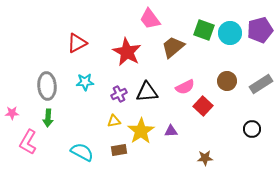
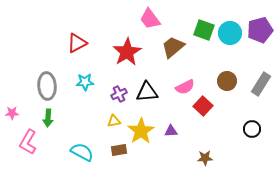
red star: rotated 12 degrees clockwise
gray rectangle: rotated 25 degrees counterclockwise
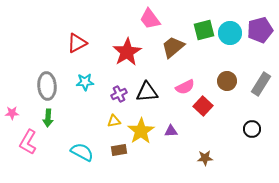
green square: rotated 35 degrees counterclockwise
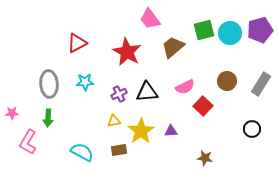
red star: rotated 12 degrees counterclockwise
gray ellipse: moved 2 px right, 2 px up
brown star: rotated 14 degrees clockwise
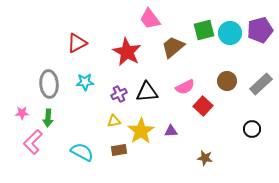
gray rectangle: rotated 15 degrees clockwise
pink star: moved 10 px right
pink L-shape: moved 5 px right; rotated 15 degrees clockwise
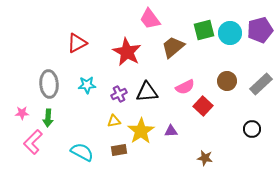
cyan star: moved 2 px right, 3 px down
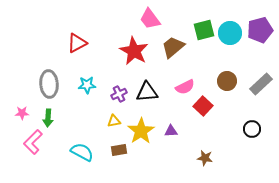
red star: moved 7 px right, 1 px up
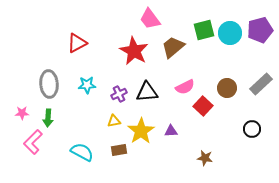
brown circle: moved 7 px down
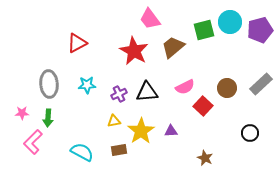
cyan circle: moved 11 px up
black circle: moved 2 px left, 4 px down
brown star: rotated 14 degrees clockwise
